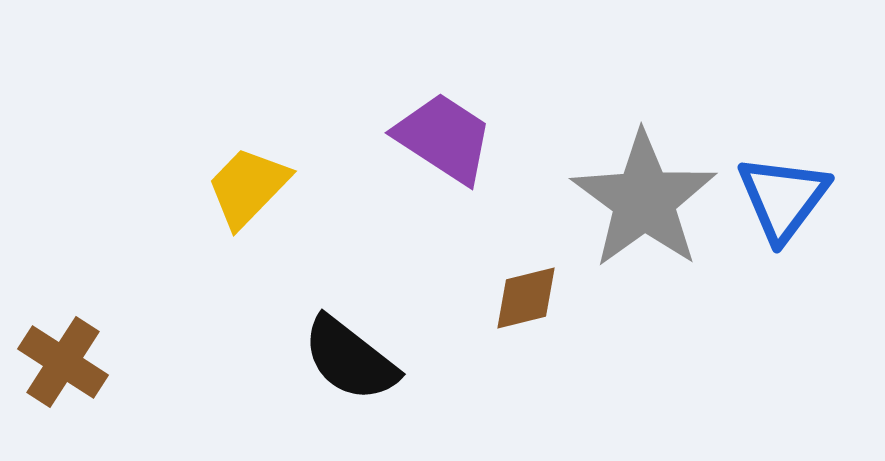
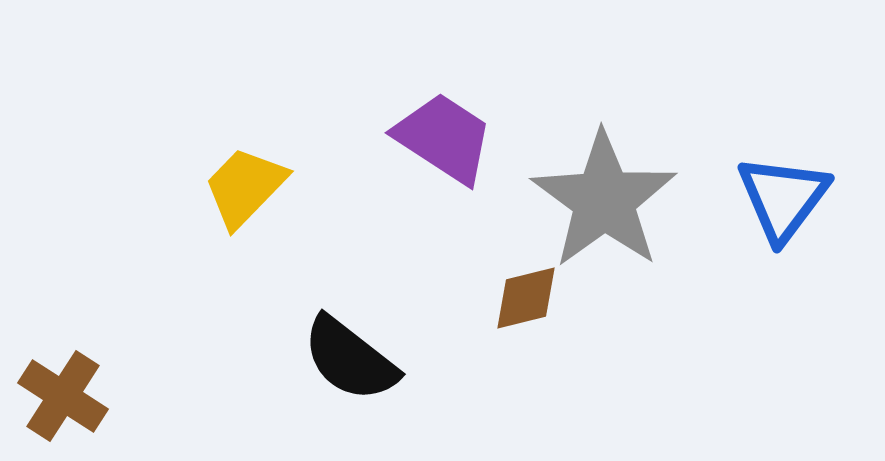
yellow trapezoid: moved 3 px left
gray star: moved 40 px left
brown cross: moved 34 px down
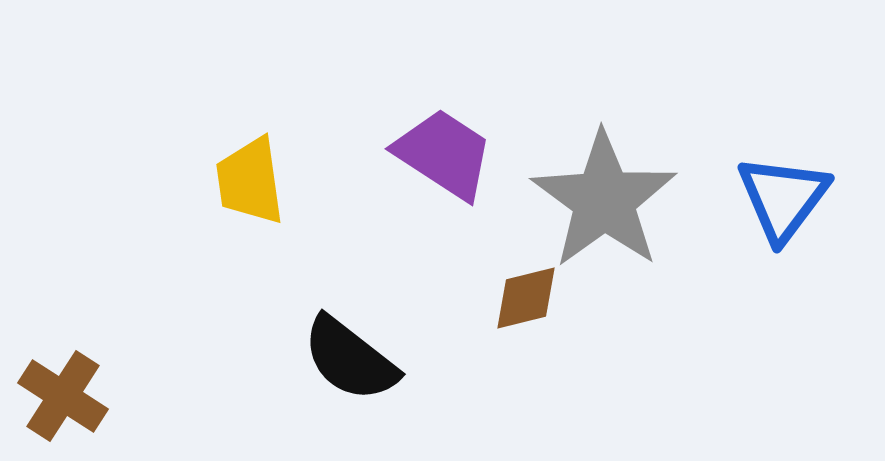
purple trapezoid: moved 16 px down
yellow trapezoid: moved 5 px right, 6 px up; rotated 52 degrees counterclockwise
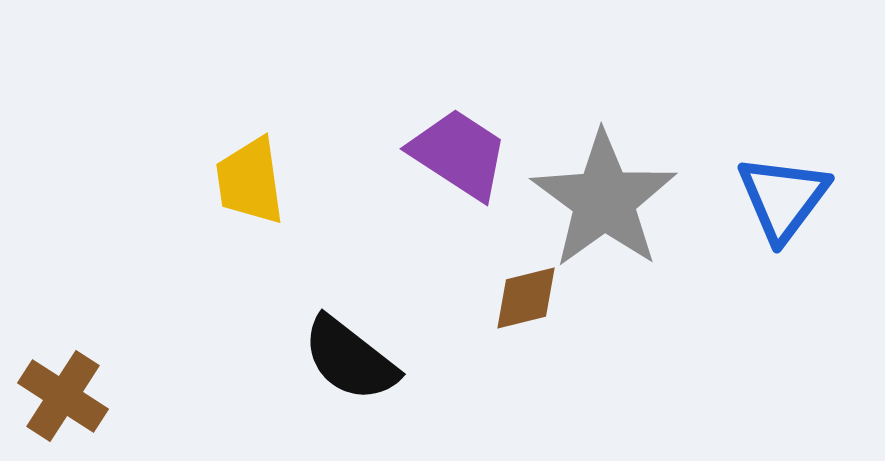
purple trapezoid: moved 15 px right
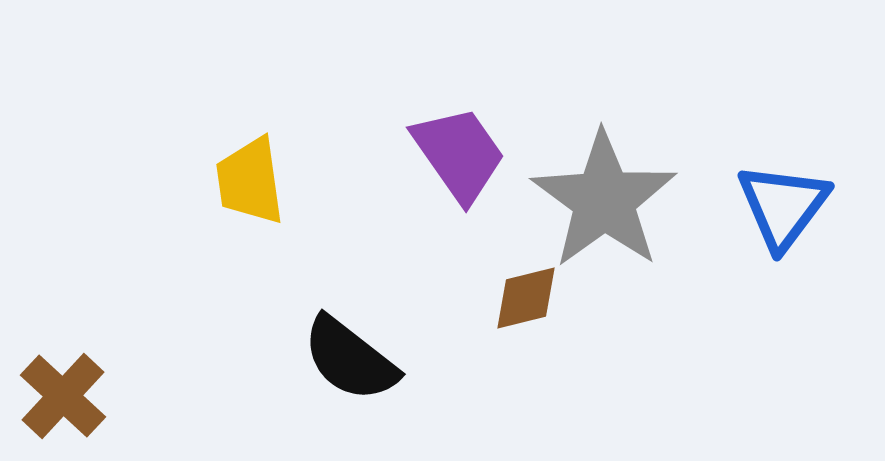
purple trapezoid: rotated 22 degrees clockwise
blue triangle: moved 8 px down
brown cross: rotated 10 degrees clockwise
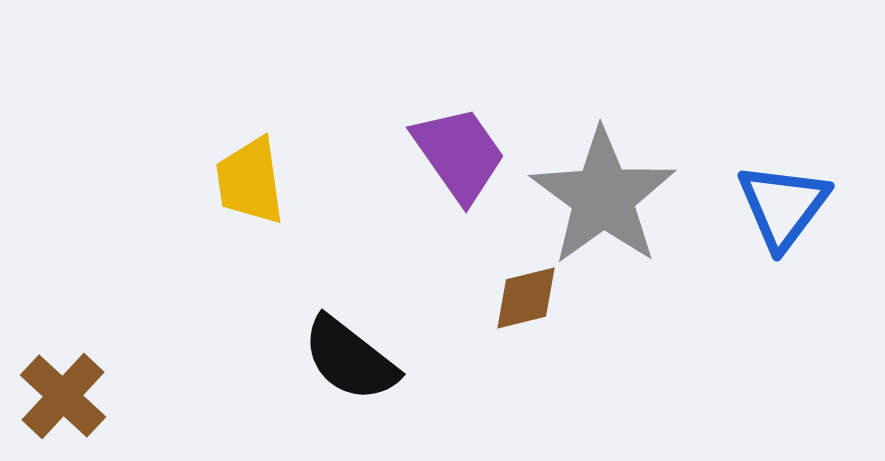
gray star: moved 1 px left, 3 px up
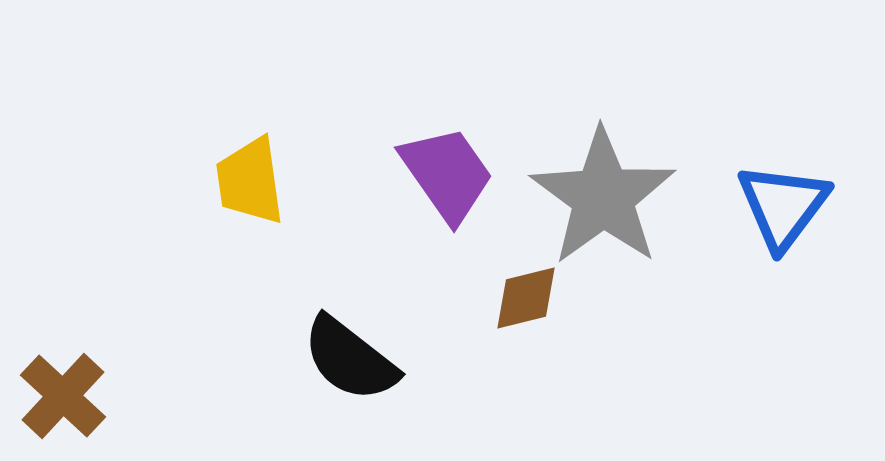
purple trapezoid: moved 12 px left, 20 px down
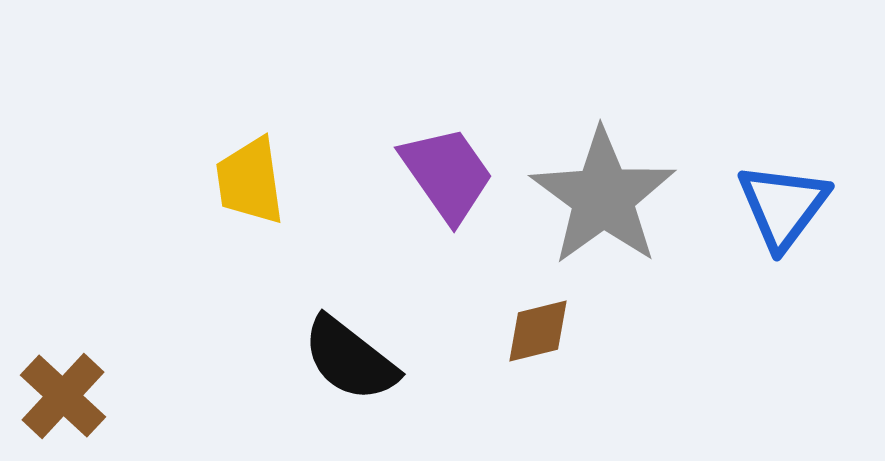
brown diamond: moved 12 px right, 33 px down
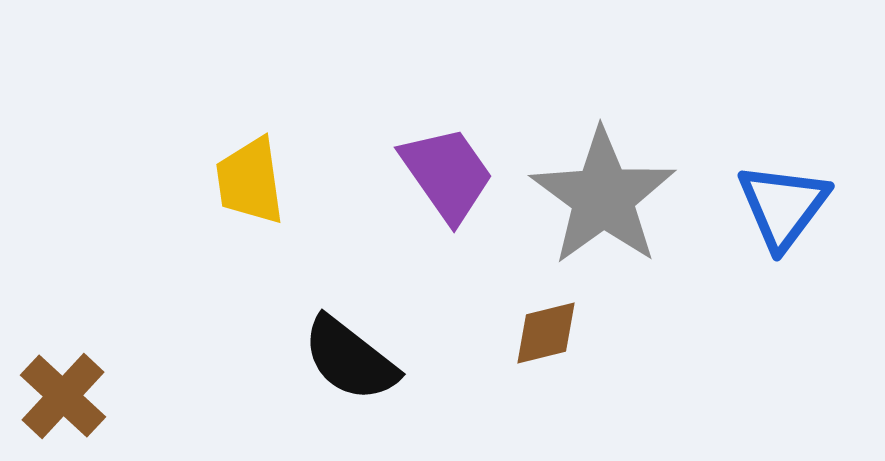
brown diamond: moved 8 px right, 2 px down
